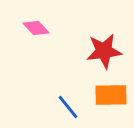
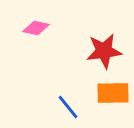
pink diamond: rotated 36 degrees counterclockwise
orange rectangle: moved 2 px right, 2 px up
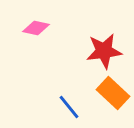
orange rectangle: rotated 44 degrees clockwise
blue line: moved 1 px right
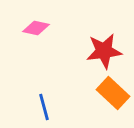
blue line: moved 25 px left; rotated 24 degrees clockwise
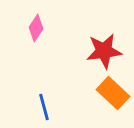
pink diamond: rotated 68 degrees counterclockwise
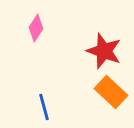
red star: rotated 27 degrees clockwise
orange rectangle: moved 2 px left, 1 px up
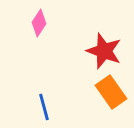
pink diamond: moved 3 px right, 5 px up
orange rectangle: rotated 12 degrees clockwise
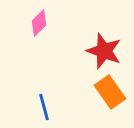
pink diamond: rotated 12 degrees clockwise
orange rectangle: moved 1 px left
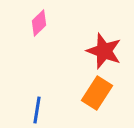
orange rectangle: moved 13 px left, 1 px down; rotated 68 degrees clockwise
blue line: moved 7 px left, 3 px down; rotated 24 degrees clockwise
